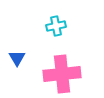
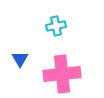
blue triangle: moved 3 px right, 1 px down
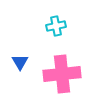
blue triangle: moved 3 px down
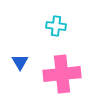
cyan cross: rotated 18 degrees clockwise
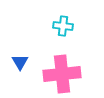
cyan cross: moved 7 px right
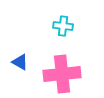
blue triangle: rotated 30 degrees counterclockwise
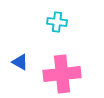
cyan cross: moved 6 px left, 4 px up
